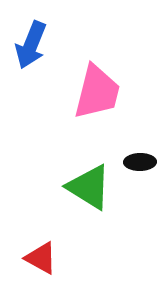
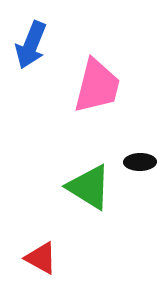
pink trapezoid: moved 6 px up
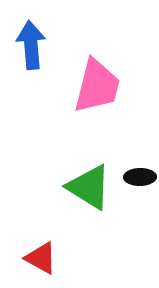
blue arrow: rotated 153 degrees clockwise
black ellipse: moved 15 px down
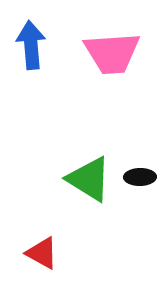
pink trapezoid: moved 15 px right, 33 px up; rotated 72 degrees clockwise
green triangle: moved 8 px up
red triangle: moved 1 px right, 5 px up
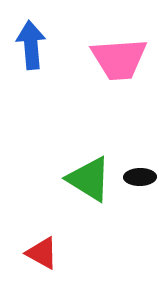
pink trapezoid: moved 7 px right, 6 px down
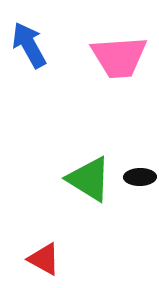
blue arrow: moved 2 px left; rotated 24 degrees counterclockwise
pink trapezoid: moved 2 px up
red triangle: moved 2 px right, 6 px down
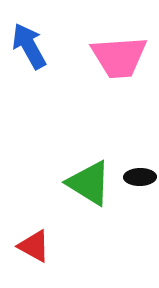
blue arrow: moved 1 px down
green triangle: moved 4 px down
red triangle: moved 10 px left, 13 px up
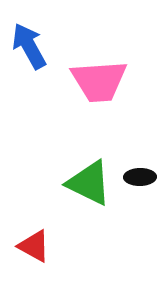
pink trapezoid: moved 20 px left, 24 px down
green triangle: rotated 6 degrees counterclockwise
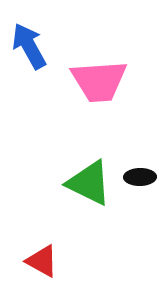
red triangle: moved 8 px right, 15 px down
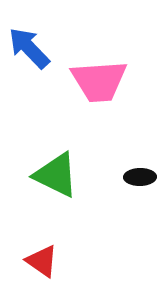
blue arrow: moved 2 px down; rotated 15 degrees counterclockwise
green triangle: moved 33 px left, 8 px up
red triangle: rotated 6 degrees clockwise
